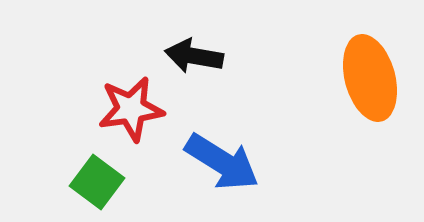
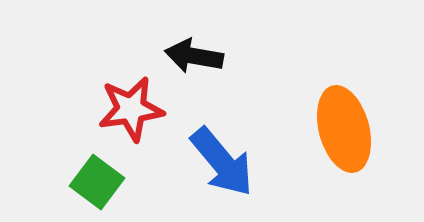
orange ellipse: moved 26 px left, 51 px down
blue arrow: rotated 18 degrees clockwise
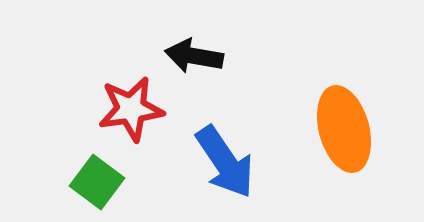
blue arrow: moved 3 px right; rotated 6 degrees clockwise
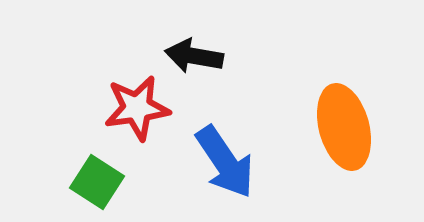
red star: moved 6 px right, 1 px up
orange ellipse: moved 2 px up
green square: rotated 4 degrees counterclockwise
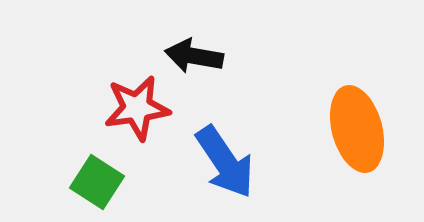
orange ellipse: moved 13 px right, 2 px down
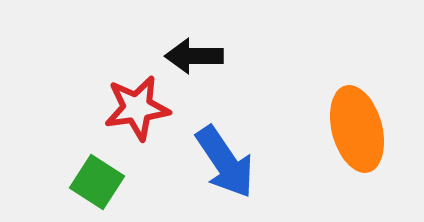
black arrow: rotated 10 degrees counterclockwise
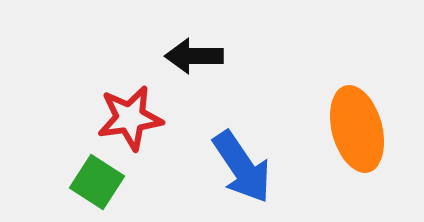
red star: moved 7 px left, 10 px down
blue arrow: moved 17 px right, 5 px down
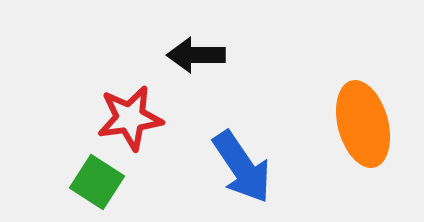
black arrow: moved 2 px right, 1 px up
orange ellipse: moved 6 px right, 5 px up
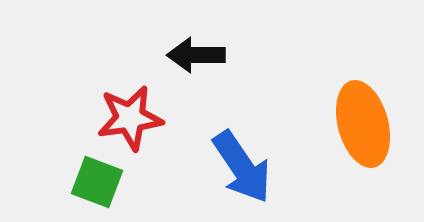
green square: rotated 12 degrees counterclockwise
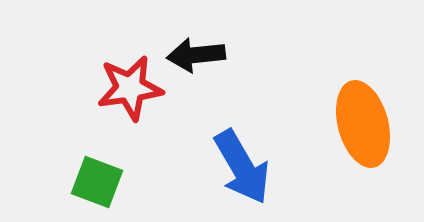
black arrow: rotated 6 degrees counterclockwise
red star: moved 30 px up
blue arrow: rotated 4 degrees clockwise
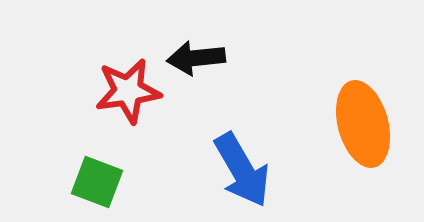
black arrow: moved 3 px down
red star: moved 2 px left, 3 px down
blue arrow: moved 3 px down
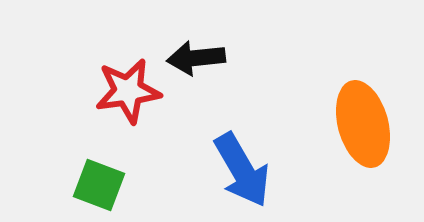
green square: moved 2 px right, 3 px down
